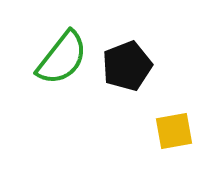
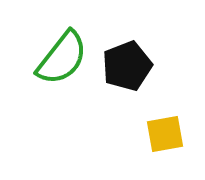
yellow square: moved 9 px left, 3 px down
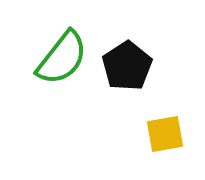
black pentagon: rotated 12 degrees counterclockwise
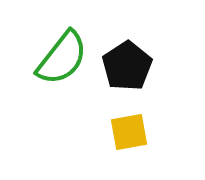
yellow square: moved 36 px left, 2 px up
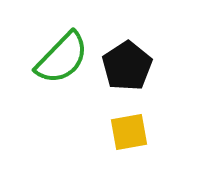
green semicircle: rotated 6 degrees clockwise
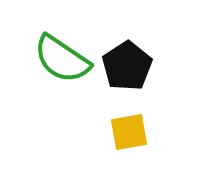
green semicircle: moved 1 px down; rotated 80 degrees clockwise
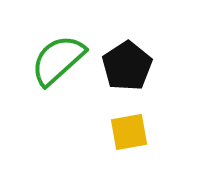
green semicircle: moved 4 px left, 1 px down; rotated 104 degrees clockwise
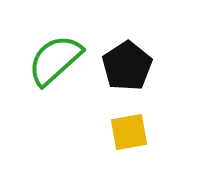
green semicircle: moved 3 px left
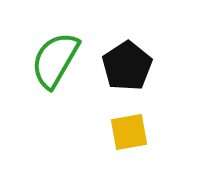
green semicircle: rotated 18 degrees counterclockwise
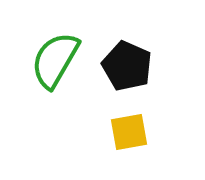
black pentagon: rotated 15 degrees counterclockwise
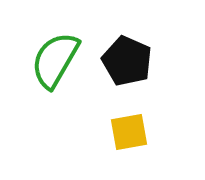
black pentagon: moved 5 px up
